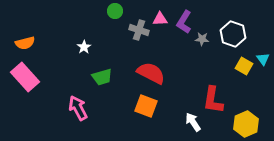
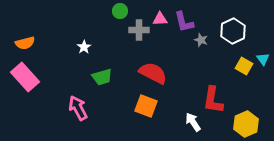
green circle: moved 5 px right
purple L-shape: rotated 45 degrees counterclockwise
gray cross: rotated 18 degrees counterclockwise
white hexagon: moved 3 px up; rotated 15 degrees clockwise
gray star: moved 1 px left, 1 px down; rotated 16 degrees clockwise
red semicircle: moved 2 px right
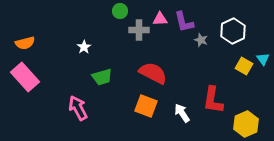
white arrow: moved 11 px left, 9 px up
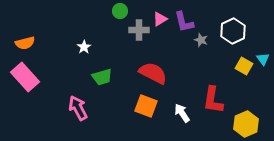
pink triangle: rotated 28 degrees counterclockwise
